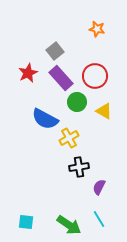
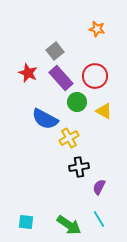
red star: rotated 24 degrees counterclockwise
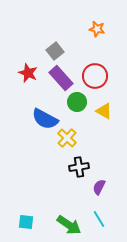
yellow cross: moved 2 px left; rotated 18 degrees counterclockwise
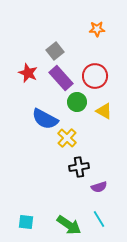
orange star: rotated 14 degrees counterclockwise
purple semicircle: rotated 133 degrees counterclockwise
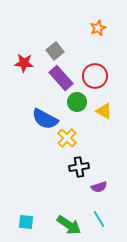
orange star: moved 1 px right, 1 px up; rotated 21 degrees counterclockwise
red star: moved 4 px left, 10 px up; rotated 18 degrees counterclockwise
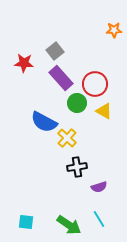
orange star: moved 16 px right, 2 px down; rotated 21 degrees clockwise
red circle: moved 8 px down
green circle: moved 1 px down
blue semicircle: moved 1 px left, 3 px down
black cross: moved 2 px left
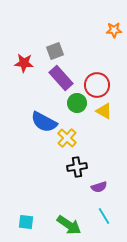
gray square: rotated 18 degrees clockwise
red circle: moved 2 px right, 1 px down
cyan line: moved 5 px right, 3 px up
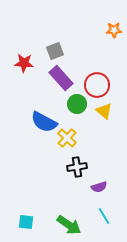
green circle: moved 1 px down
yellow triangle: rotated 12 degrees clockwise
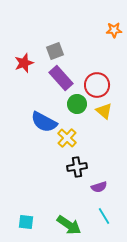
red star: rotated 24 degrees counterclockwise
